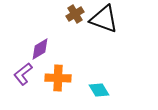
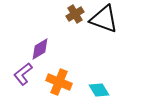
orange cross: moved 1 px right, 4 px down; rotated 20 degrees clockwise
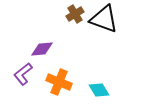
purple diamond: moved 2 px right; rotated 25 degrees clockwise
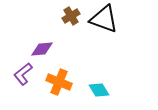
brown cross: moved 4 px left, 2 px down
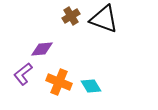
cyan diamond: moved 8 px left, 4 px up
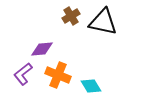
black triangle: moved 1 px left, 3 px down; rotated 8 degrees counterclockwise
orange cross: moved 1 px left, 7 px up
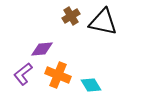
cyan diamond: moved 1 px up
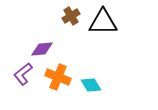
black triangle: rotated 12 degrees counterclockwise
orange cross: moved 2 px down
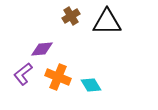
black triangle: moved 4 px right
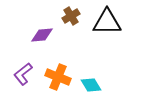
purple diamond: moved 14 px up
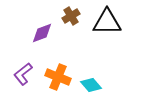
purple diamond: moved 2 px up; rotated 15 degrees counterclockwise
cyan diamond: rotated 10 degrees counterclockwise
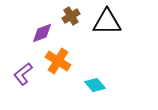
orange cross: moved 16 px up; rotated 10 degrees clockwise
cyan diamond: moved 4 px right
